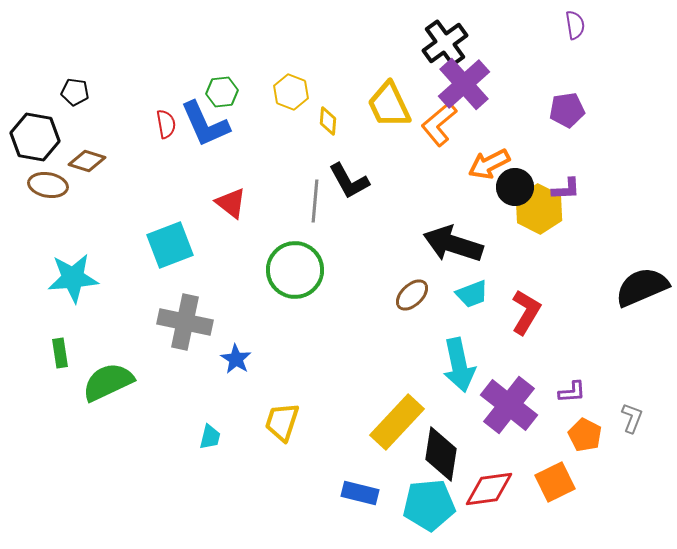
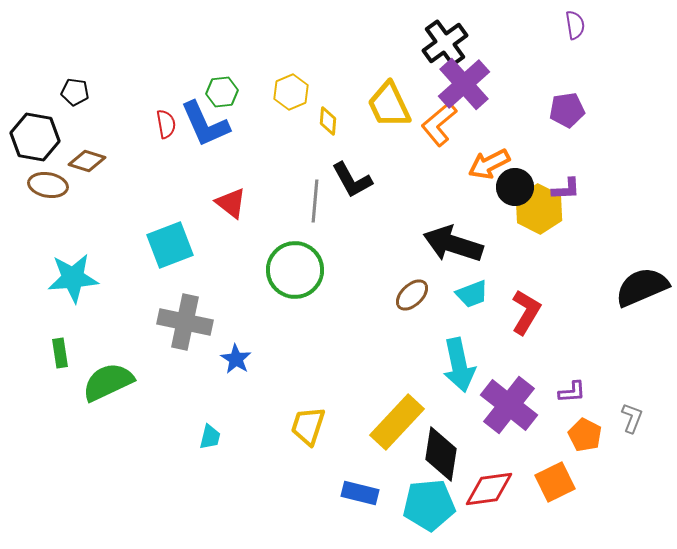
yellow hexagon at (291, 92): rotated 16 degrees clockwise
black L-shape at (349, 181): moved 3 px right, 1 px up
yellow trapezoid at (282, 422): moved 26 px right, 4 px down
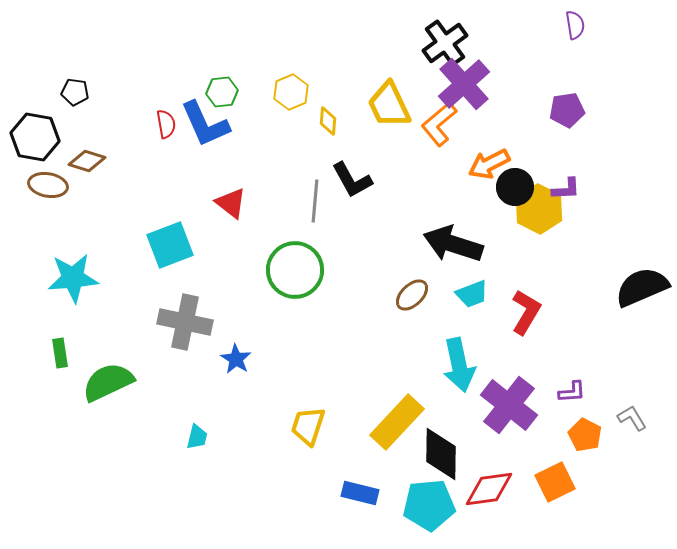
gray L-shape at (632, 418): rotated 52 degrees counterclockwise
cyan trapezoid at (210, 437): moved 13 px left
black diamond at (441, 454): rotated 8 degrees counterclockwise
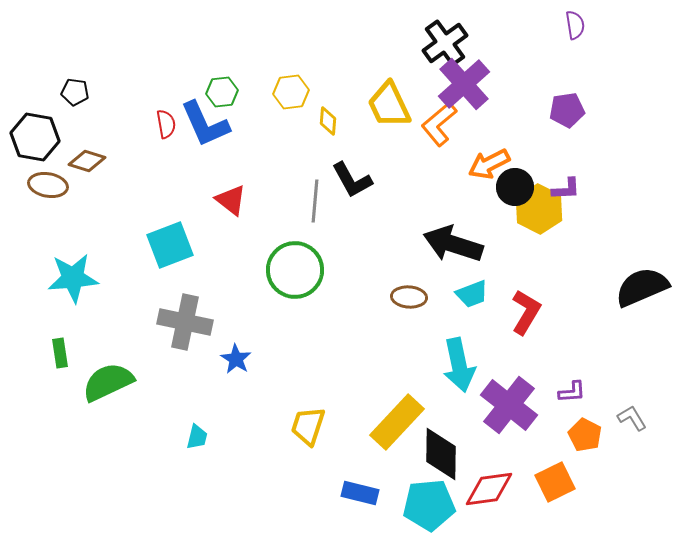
yellow hexagon at (291, 92): rotated 16 degrees clockwise
red triangle at (231, 203): moved 3 px up
brown ellipse at (412, 295): moved 3 px left, 2 px down; rotated 48 degrees clockwise
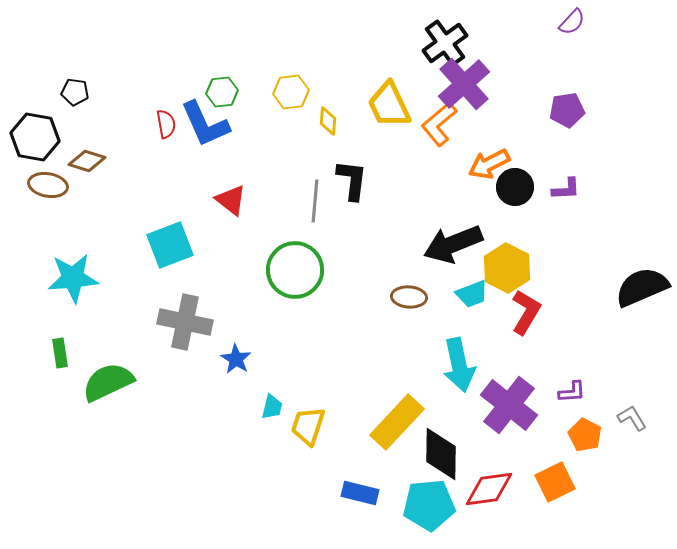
purple semicircle at (575, 25): moved 3 px left, 3 px up; rotated 52 degrees clockwise
black L-shape at (352, 180): rotated 144 degrees counterclockwise
yellow hexagon at (539, 209): moved 32 px left, 59 px down
black arrow at (453, 244): rotated 40 degrees counterclockwise
cyan trapezoid at (197, 437): moved 75 px right, 30 px up
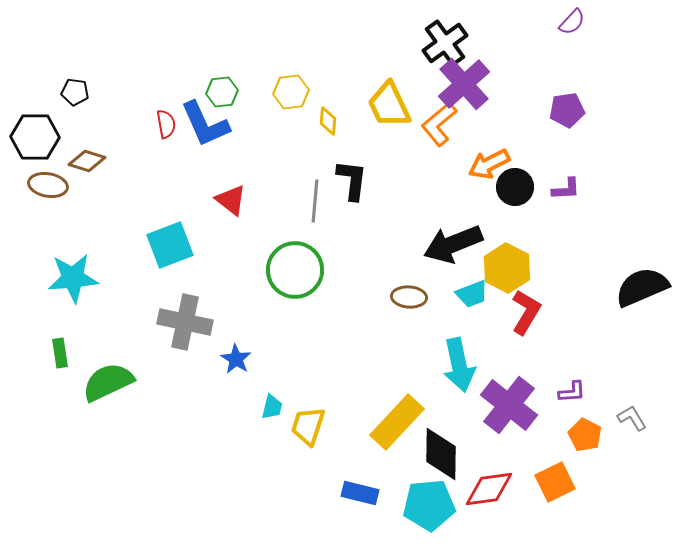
black hexagon at (35, 137): rotated 9 degrees counterclockwise
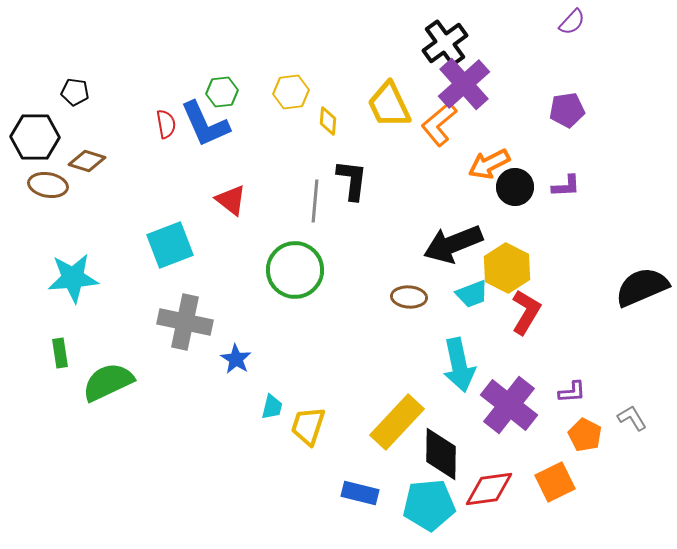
purple L-shape at (566, 189): moved 3 px up
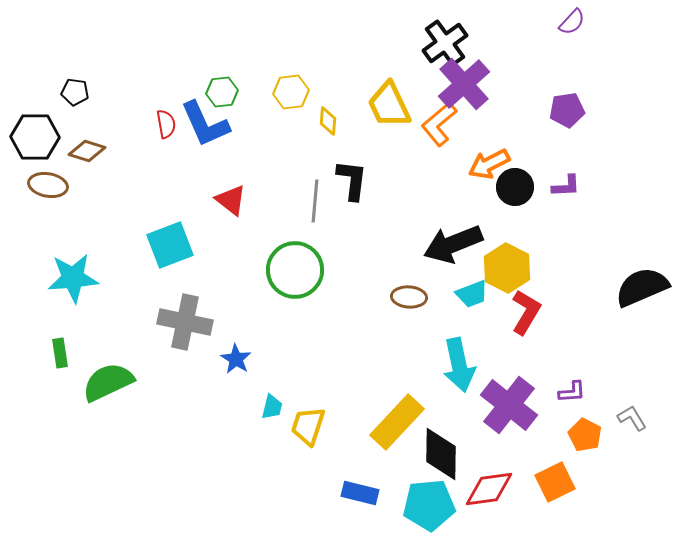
brown diamond at (87, 161): moved 10 px up
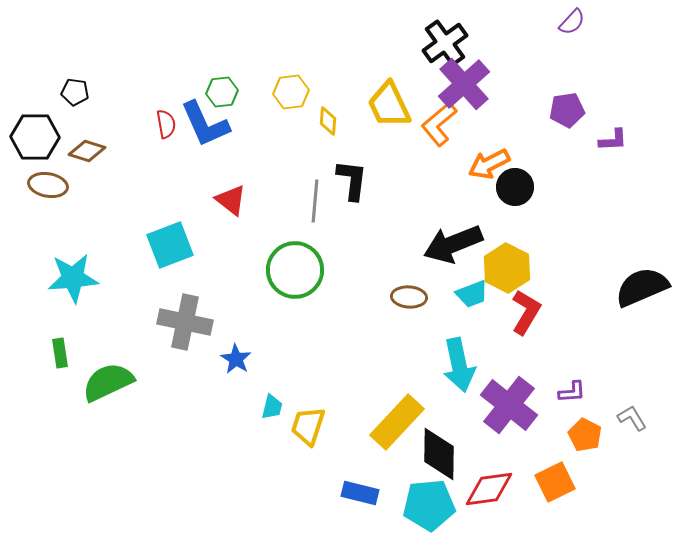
purple L-shape at (566, 186): moved 47 px right, 46 px up
black diamond at (441, 454): moved 2 px left
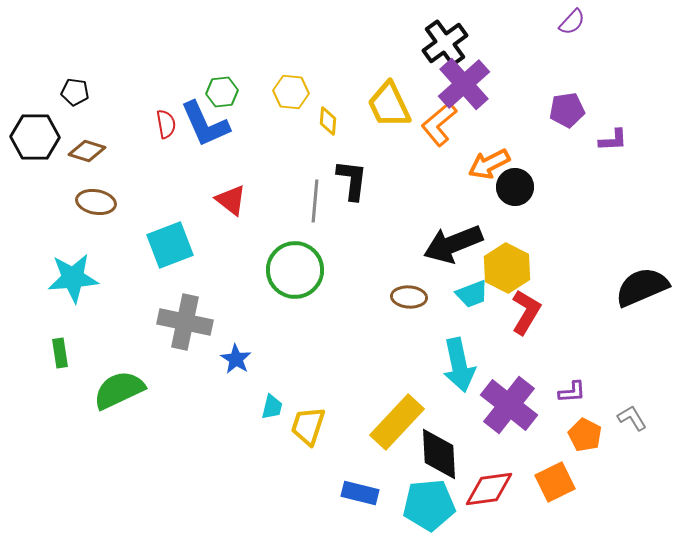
yellow hexagon at (291, 92): rotated 12 degrees clockwise
brown ellipse at (48, 185): moved 48 px right, 17 px down
green semicircle at (108, 382): moved 11 px right, 8 px down
black diamond at (439, 454): rotated 4 degrees counterclockwise
